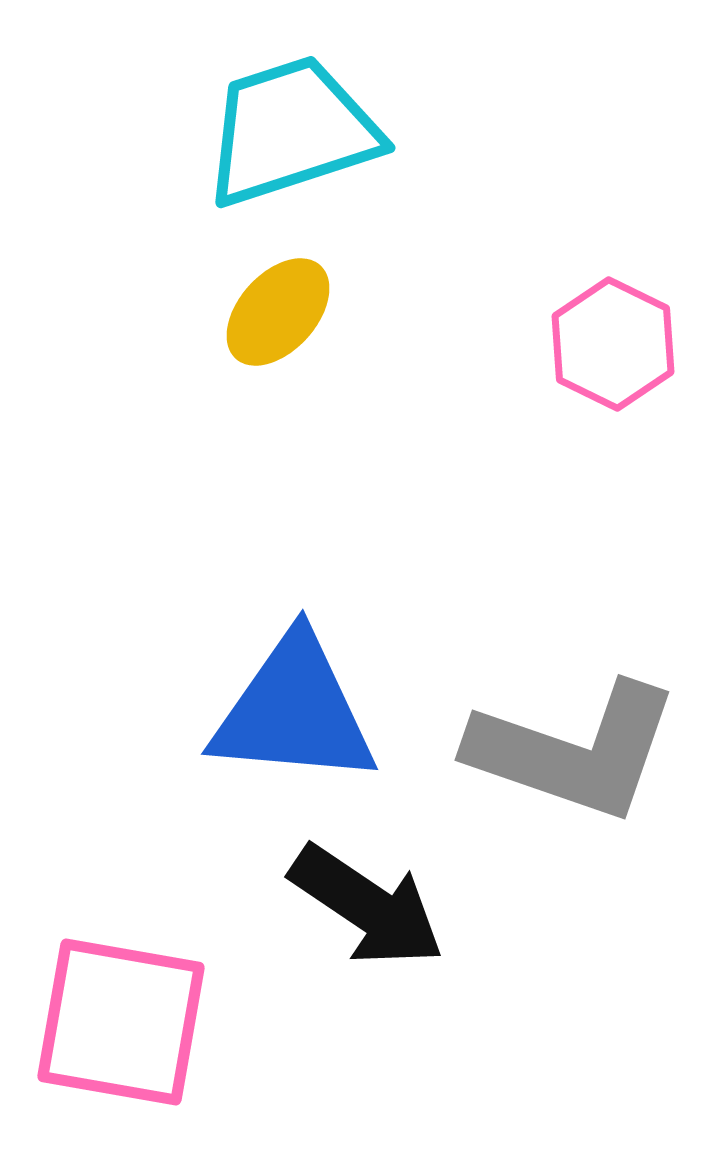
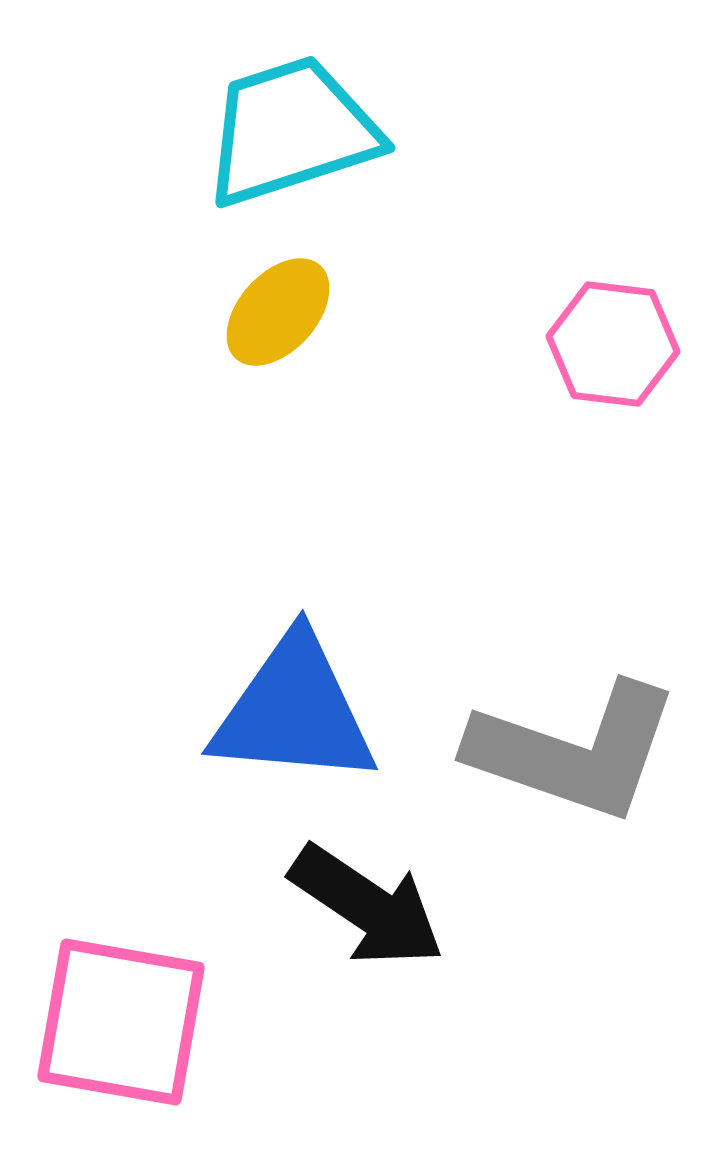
pink hexagon: rotated 19 degrees counterclockwise
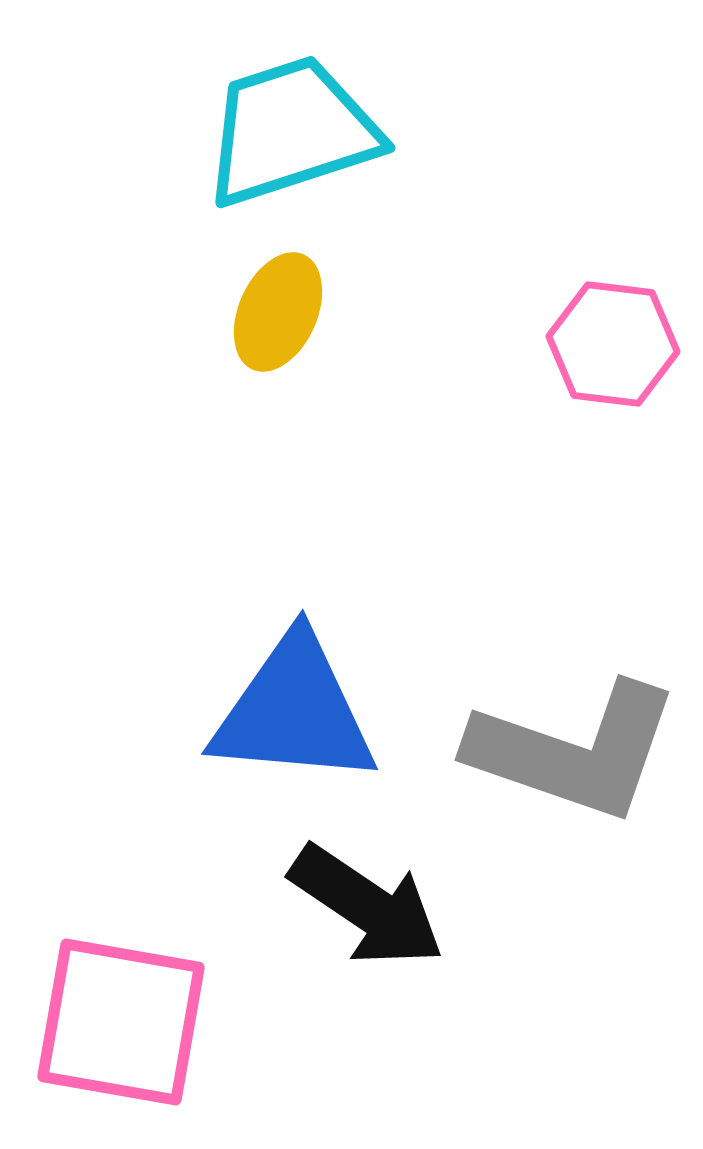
yellow ellipse: rotated 18 degrees counterclockwise
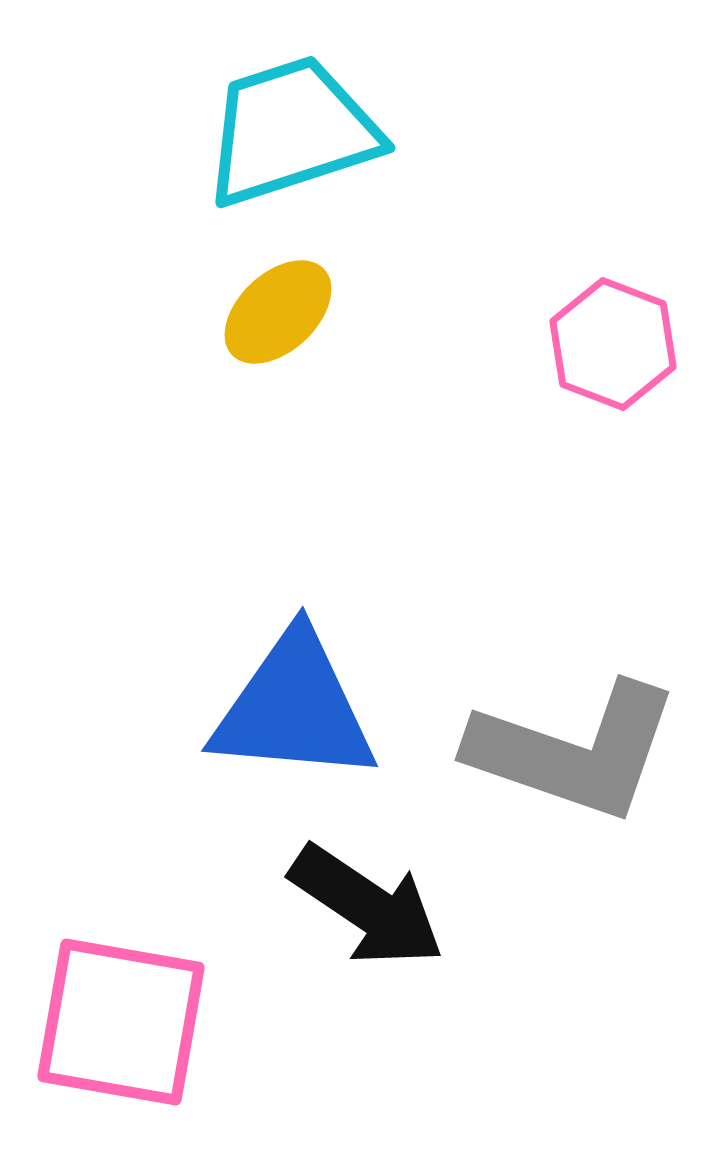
yellow ellipse: rotated 23 degrees clockwise
pink hexagon: rotated 14 degrees clockwise
blue triangle: moved 3 px up
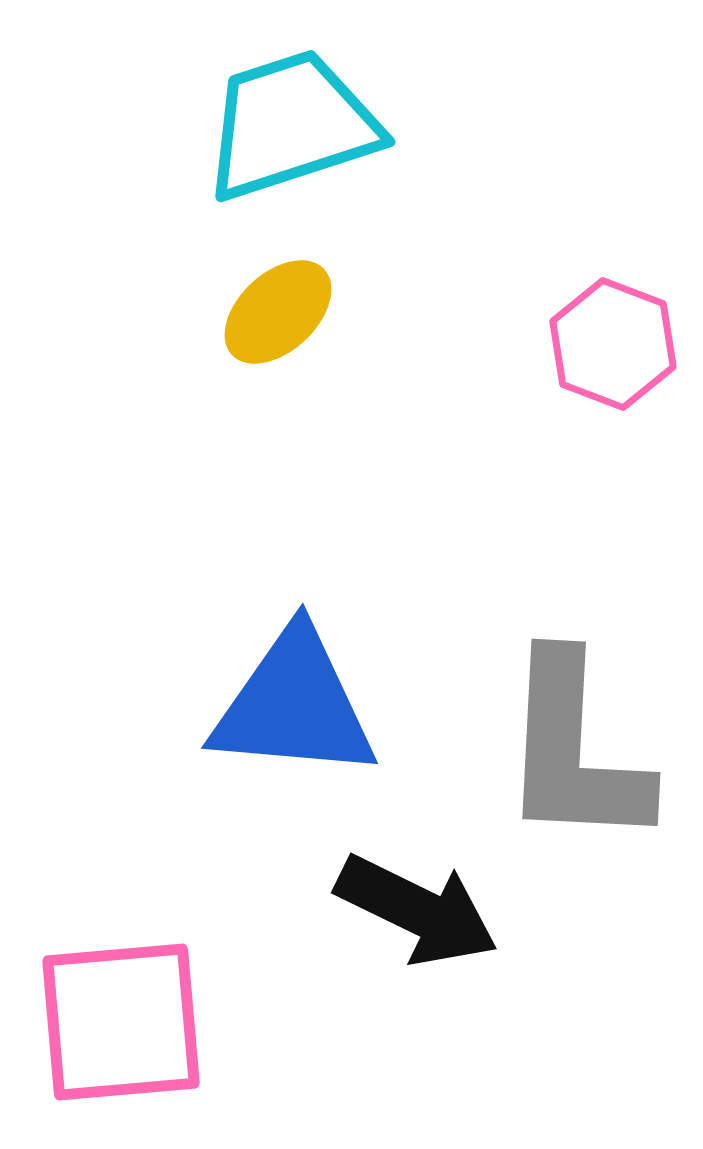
cyan trapezoid: moved 6 px up
blue triangle: moved 3 px up
gray L-shape: rotated 74 degrees clockwise
black arrow: moved 50 px right, 4 px down; rotated 8 degrees counterclockwise
pink square: rotated 15 degrees counterclockwise
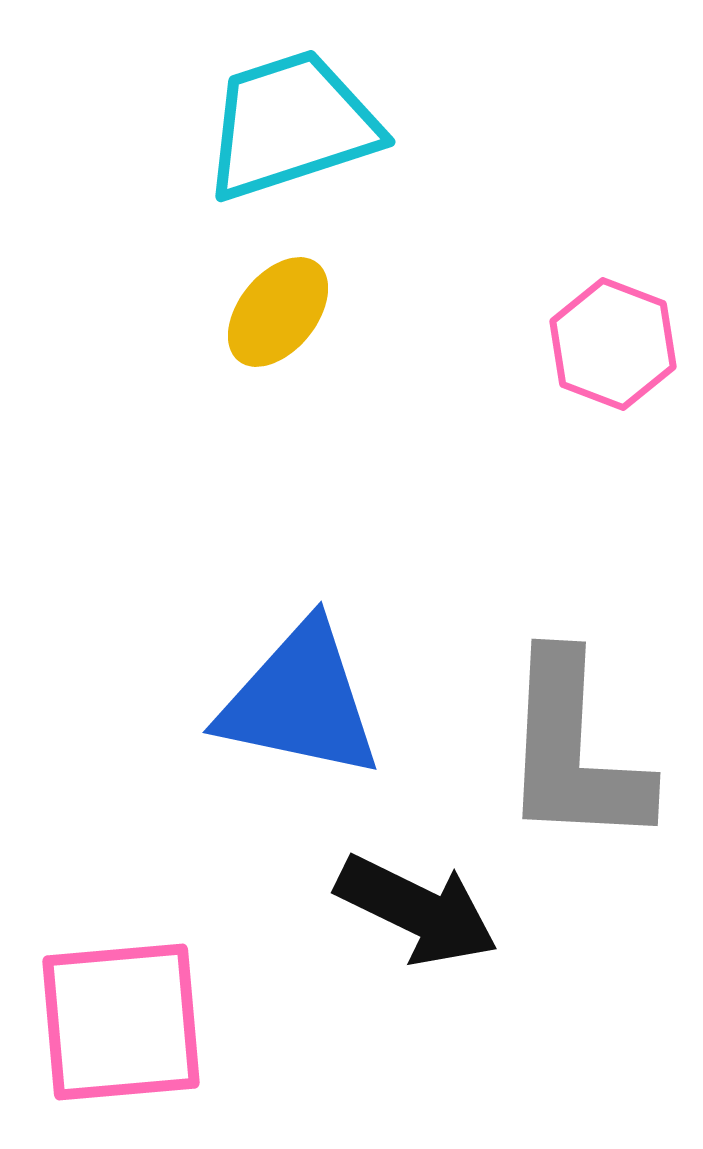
yellow ellipse: rotated 8 degrees counterclockwise
blue triangle: moved 6 px right, 4 px up; rotated 7 degrees clockwise
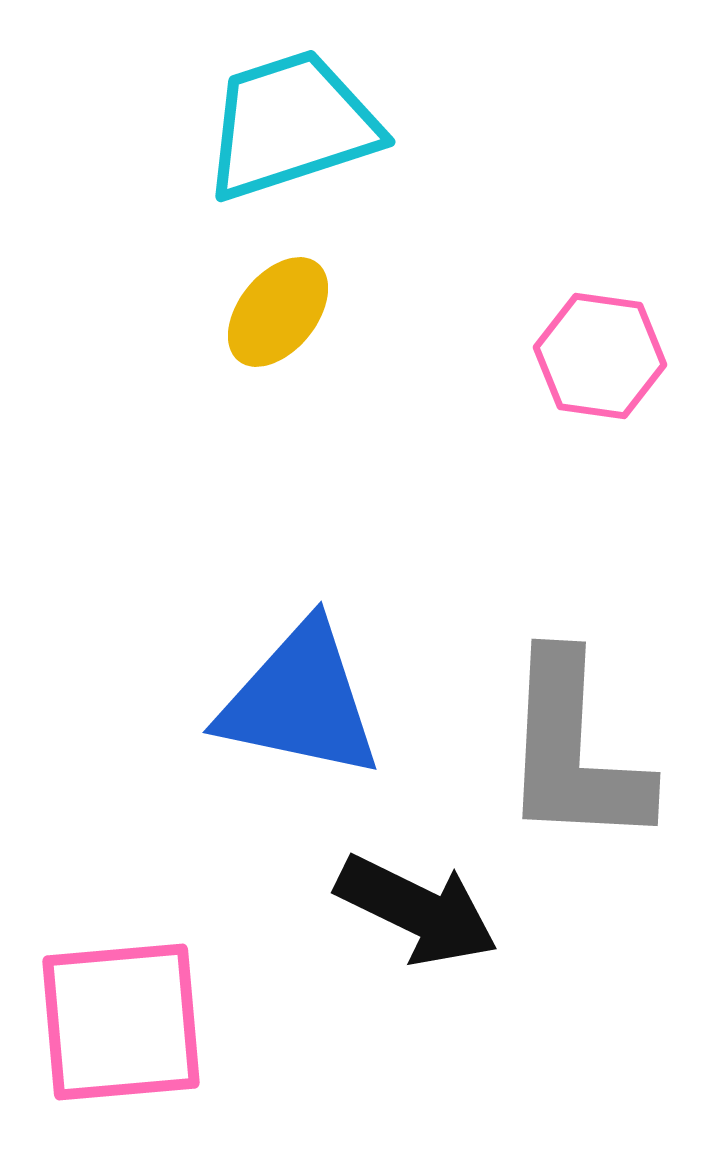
pink hexagon: moved 13 px left, 12 px down; rotated 13 degrees counterclockwise
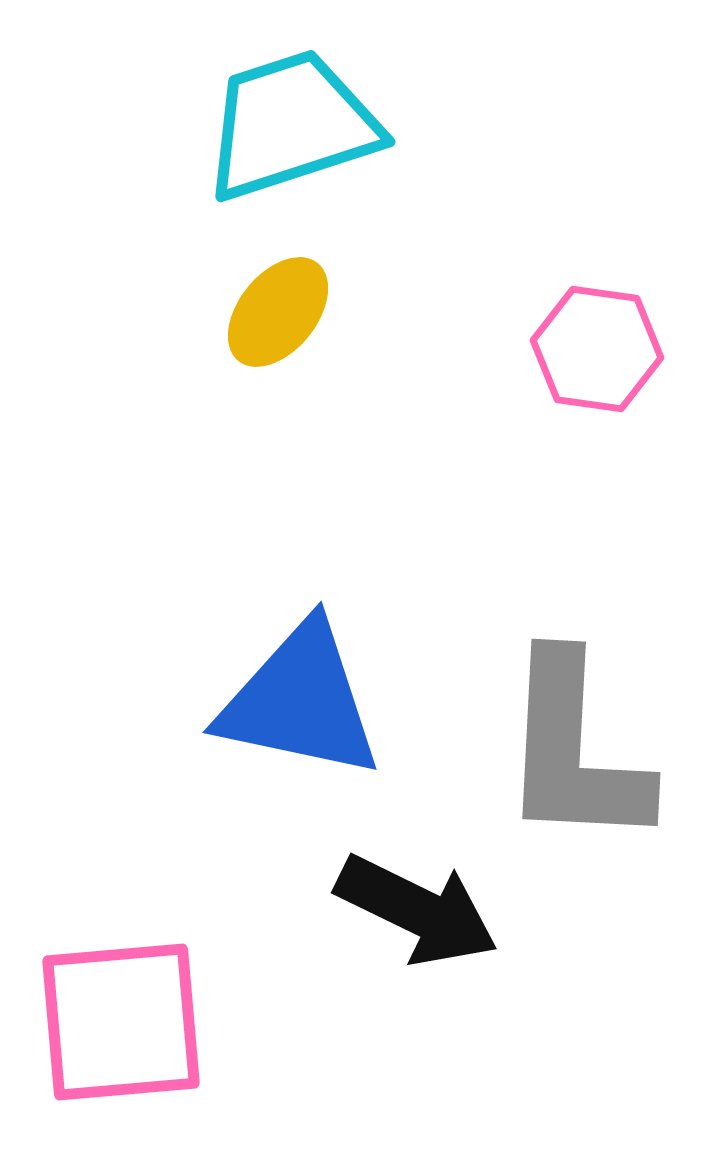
pink hexagon: moved 3 px left, 7 px up
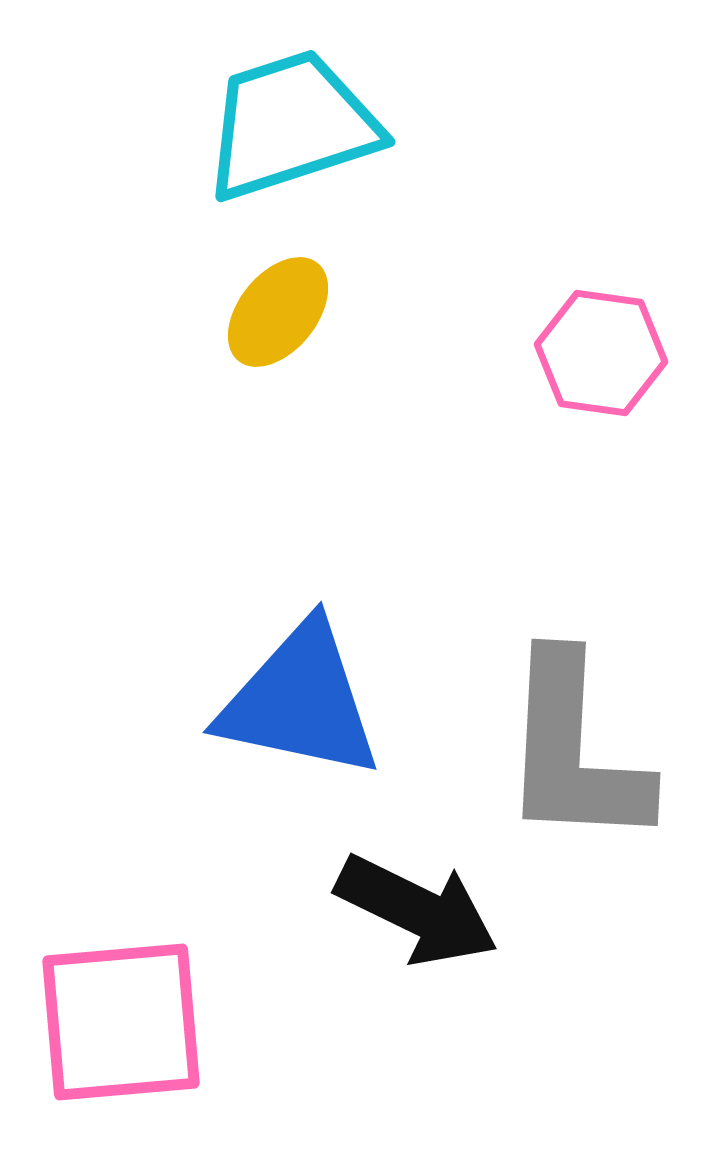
pink hexagon: moved 4 px right, 4 px down
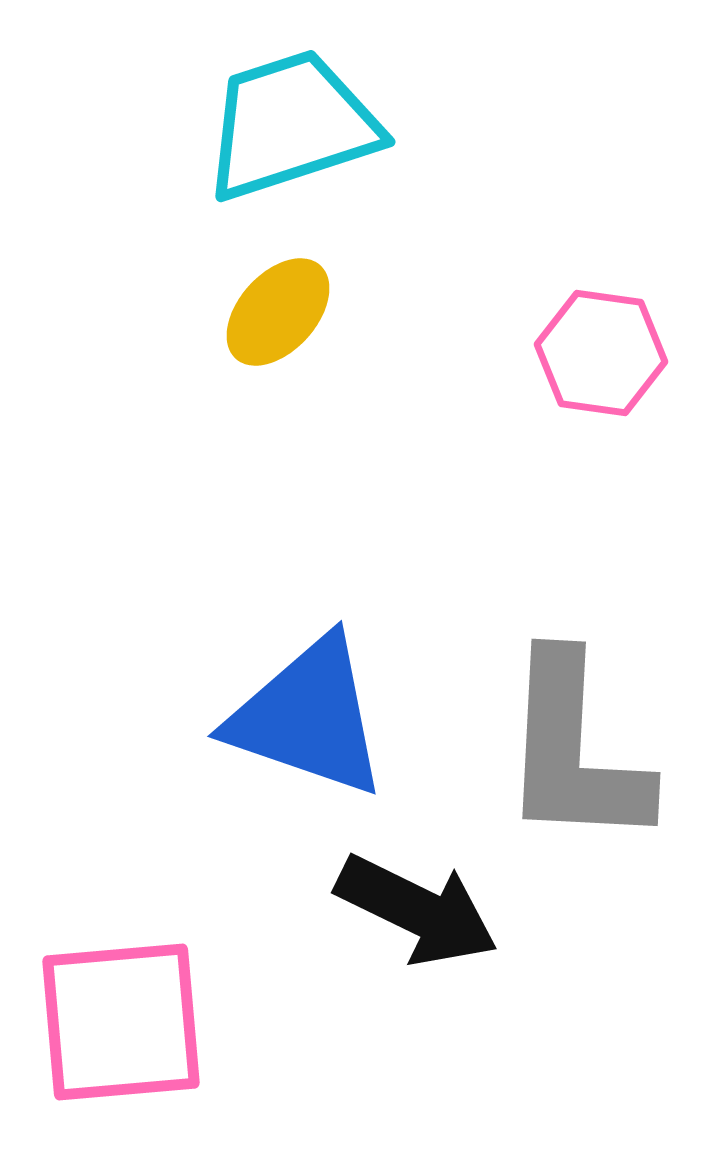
yellow ellipse: rotated 3 degrees clockwise
blue triangle: moved 8 px right, 16 px down; rotated 7 degrees clockwise
